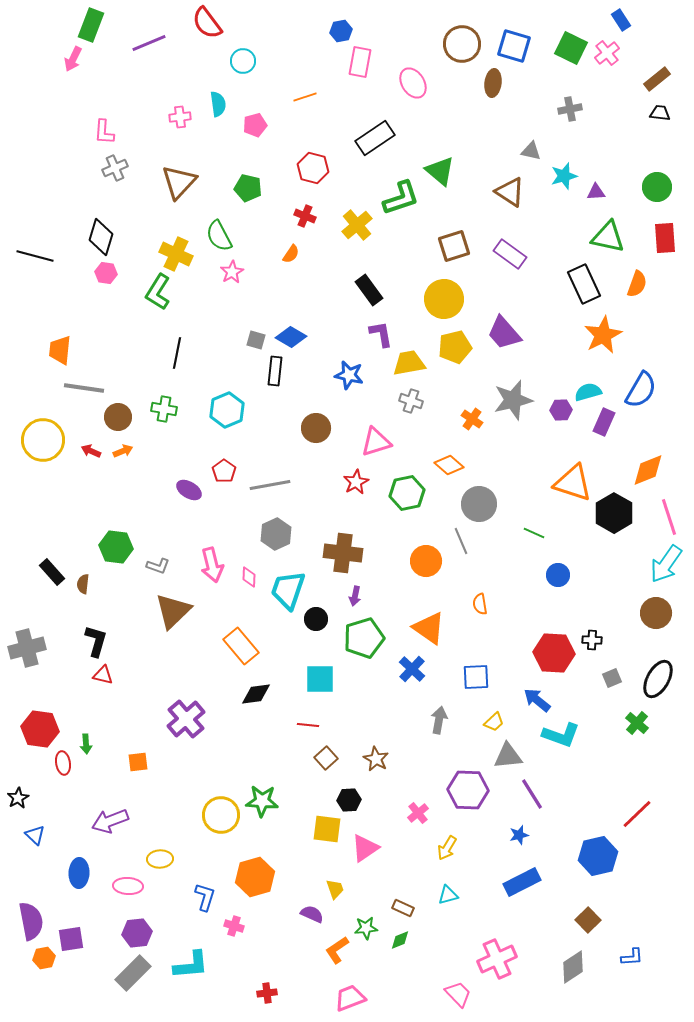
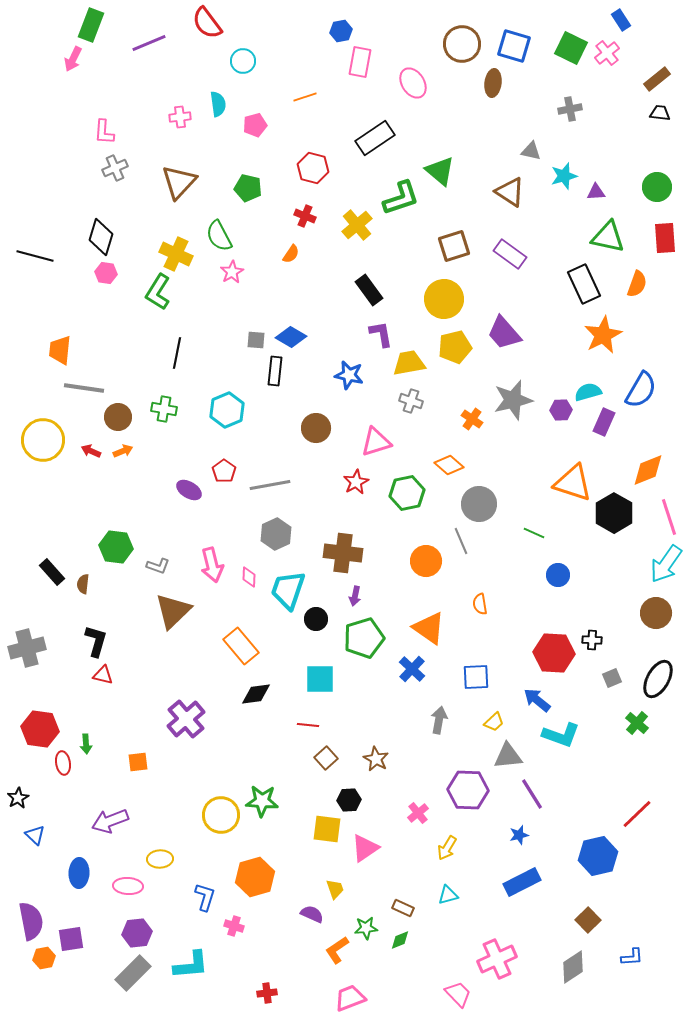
gray square at (256, 340): rotated 12 degrees counterclockwise
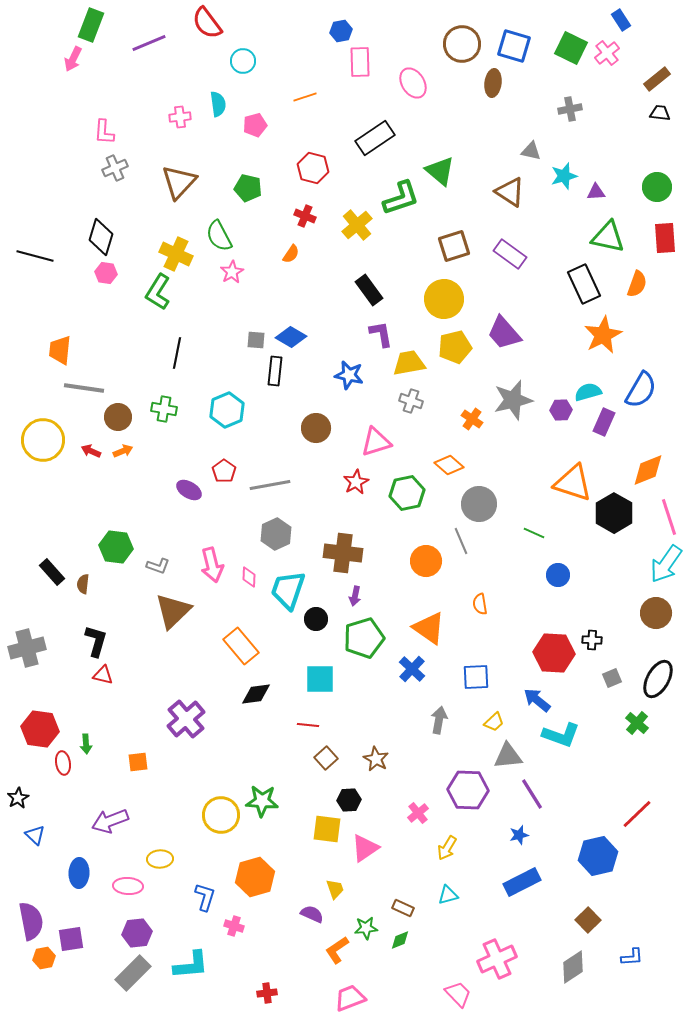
pink rectangle at (360, 62): rotated 12 degrees counterclockwise
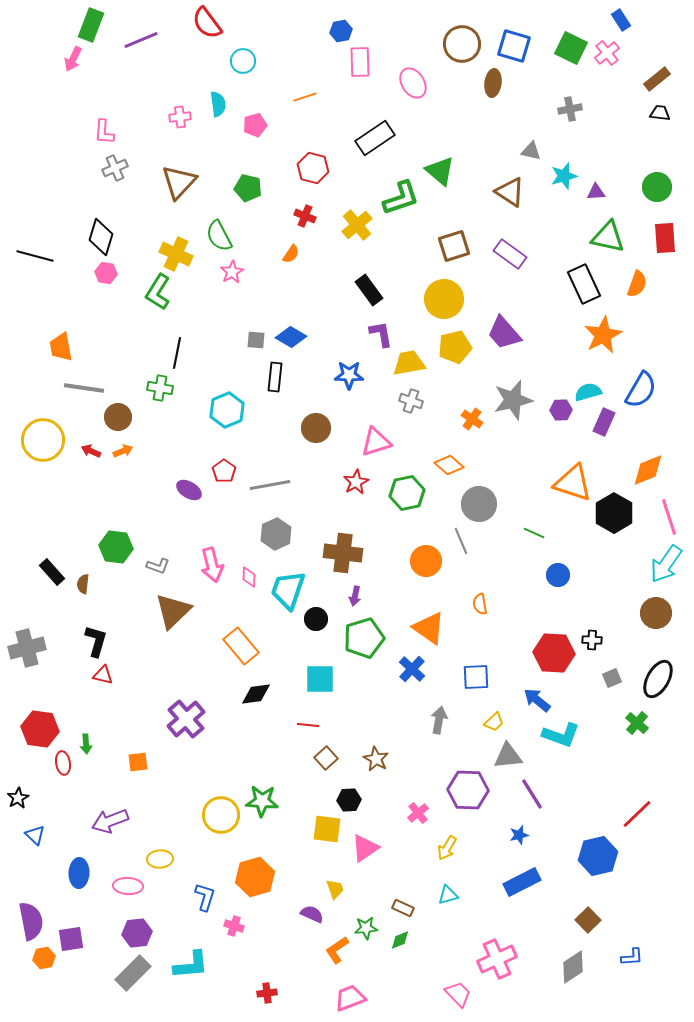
purple line at (149, 43): moved 8 px left, 3 px up
orange trapezoid at (60, 350): moved 1 px right, 3 px up; rotated 16 degrees counterclockwise
black rectangle at (275, 371): moved 6 px down
blue star at (349, 375): rotated 12 degrees counterclockwise
green cross at (164, 409): moved 4 px left, 21 px up
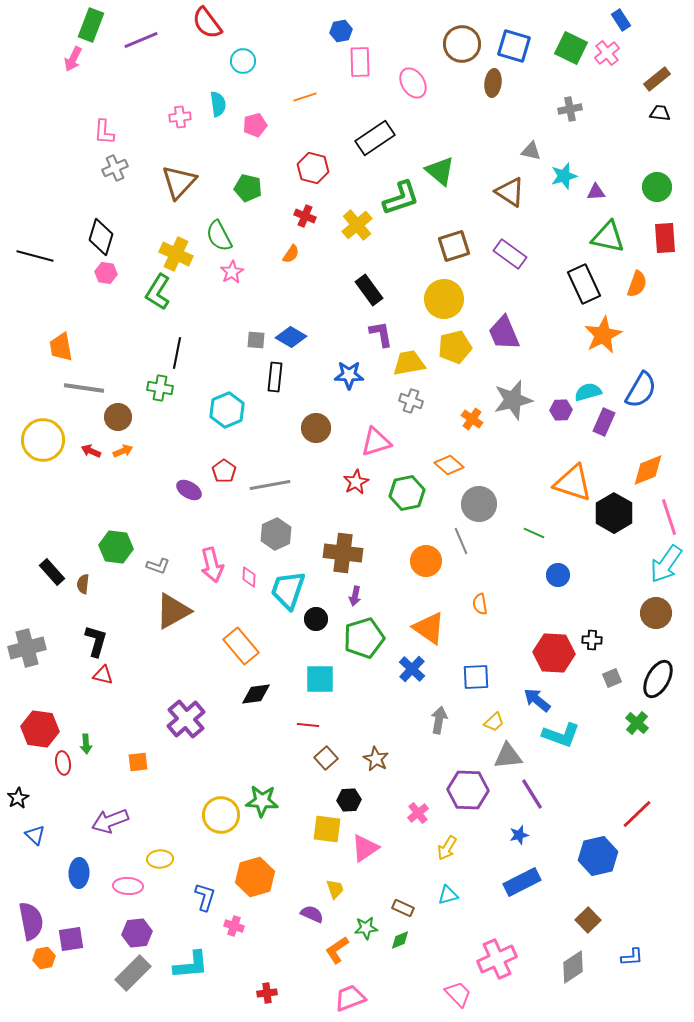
purple trapezoid at (504, 333): rotated 18 degrees clockwise
brown triangle at (173, 611): rotated 15 degrees clockwise
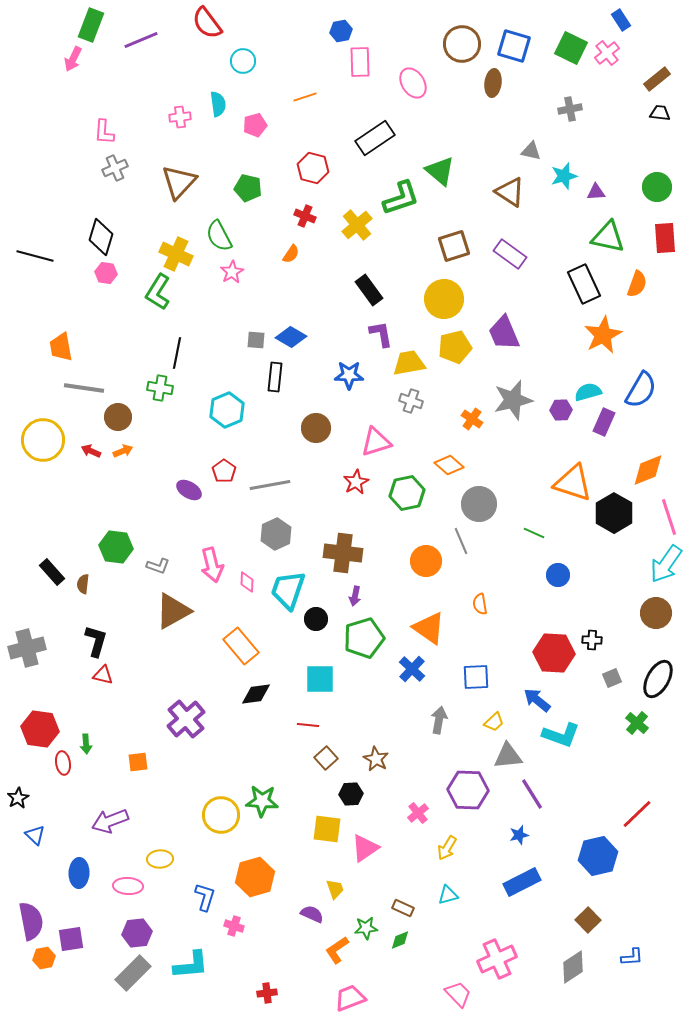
pink diamond at (249, 577): moved 2 px left, 5 px down
black hexagon at (349, 800): moved 2 px right, 6 px up
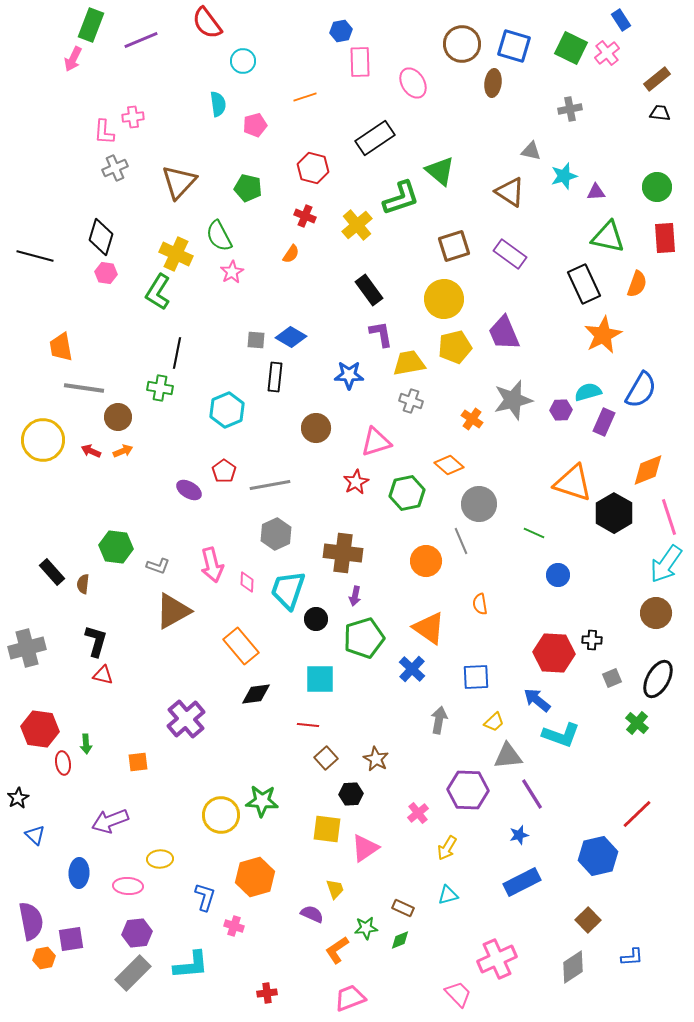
pink cross at (180, 117): moved 47 px left
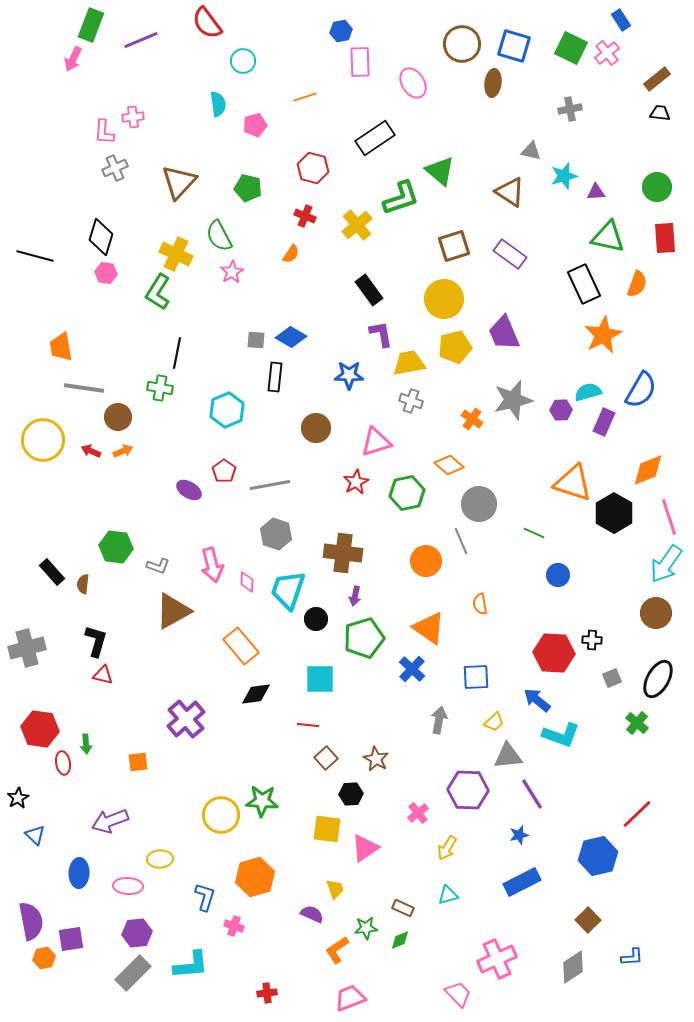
gray hexagon at (276, 534): rotated 16 degrees counterclockwise
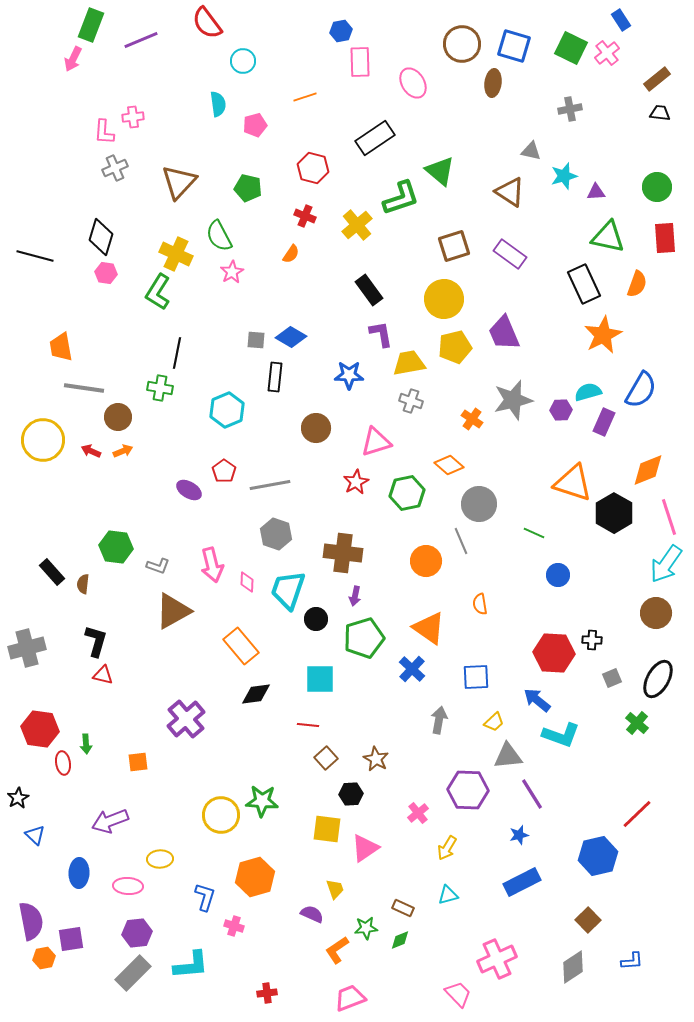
blue L-shape at (632, 957): moved 4 px down
